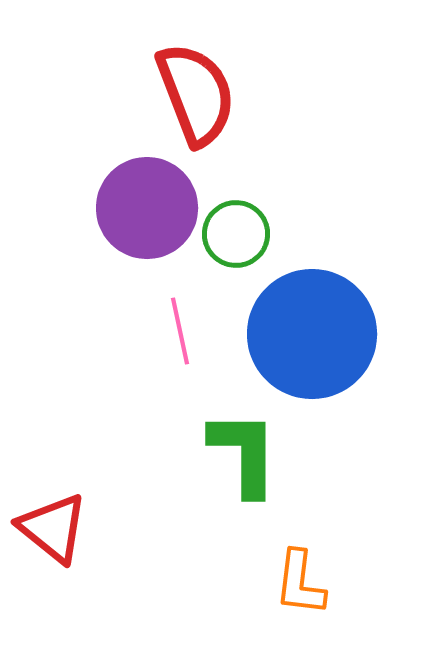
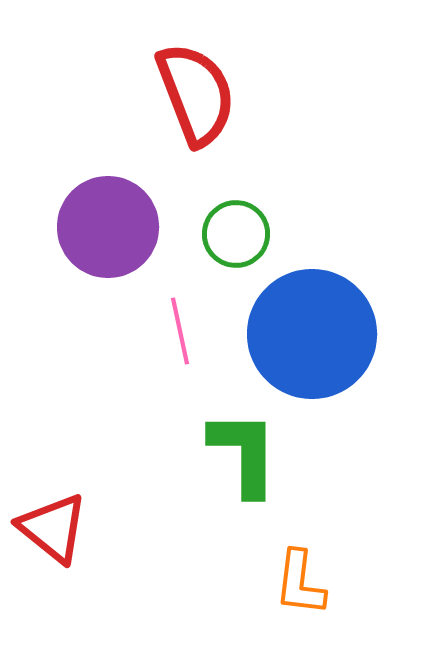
purple circle: moved 39 px left, 19 px down
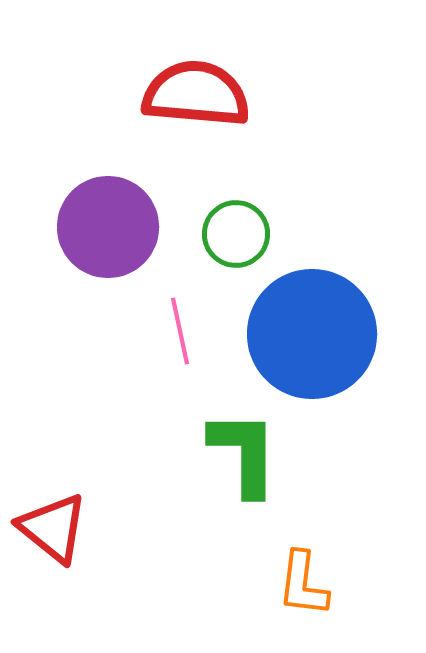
red semicircle: rotated 64 degrees counterclockwise
orange L-shape: moved 3 px right, 1 px down
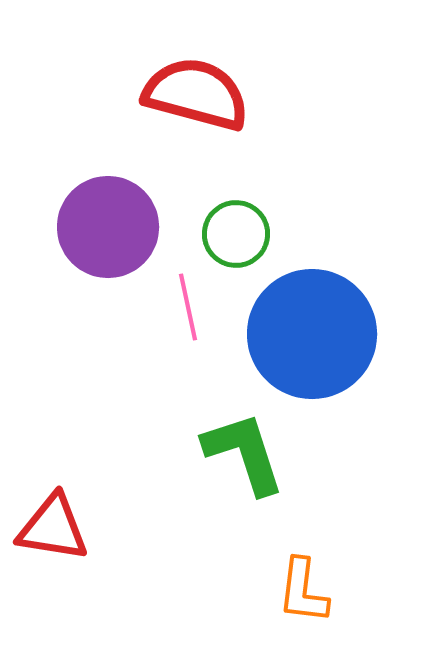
red semicircle: rotated 10 degrees clockwise
pink line: moved 8 px right, 24 px up
green L-shape: rotated 18 degrees counterclockwise
red triangle: rotated 30 degrees counterclockwise
orange L-shape: moved 7 px down
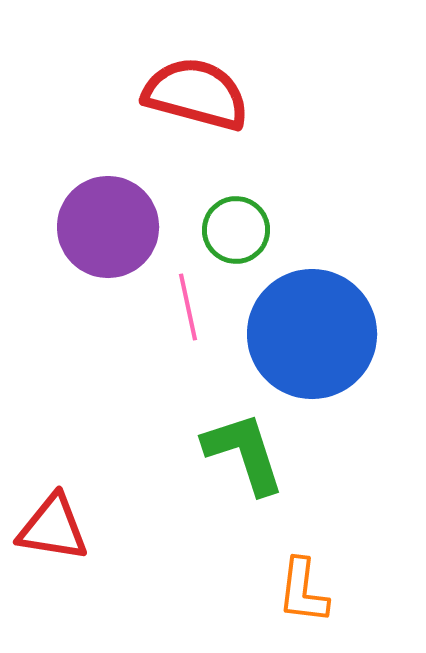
green circle: moved 4 px up
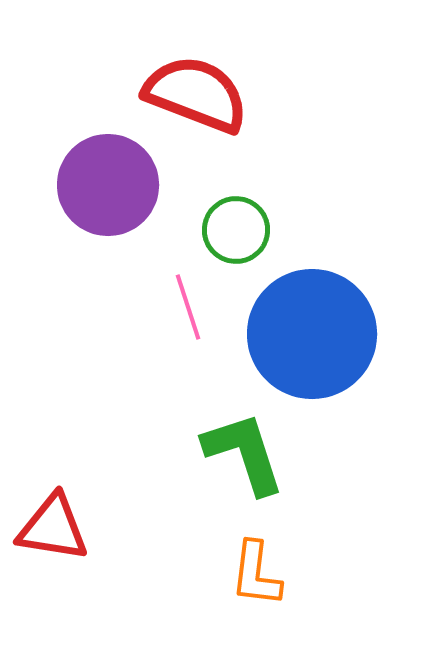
red semicircle: rotated 6 degrees clockwise
purple circle: moved 42 px up
pink line: rotated 6 degrees counterclockwise
orange L-shape: moved 47 px left, 17 px up
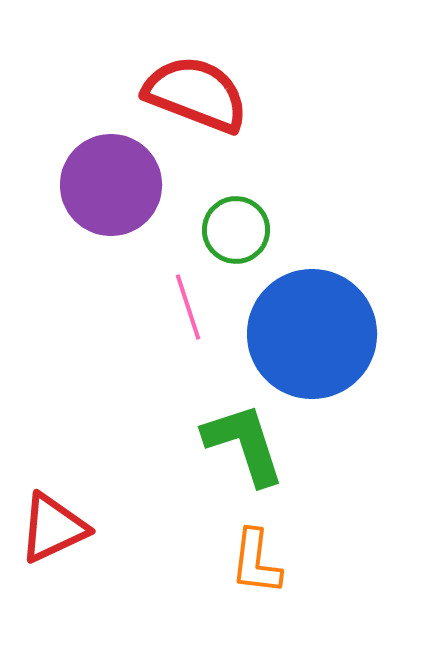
purple circle: moved 3 px right
green L-shape: moved 9 px up
red triangle: rotated 34 degrees counterclockwise
orange L-shape: moved 12 px up
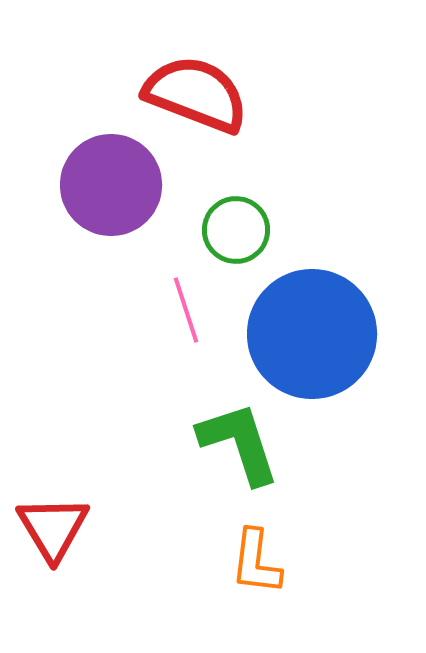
pink line: moved 2 px left, 3 px down
green L-shape: moved 5 px left, 1 px up
red triangle: rotated 36 degrees counterclockwise
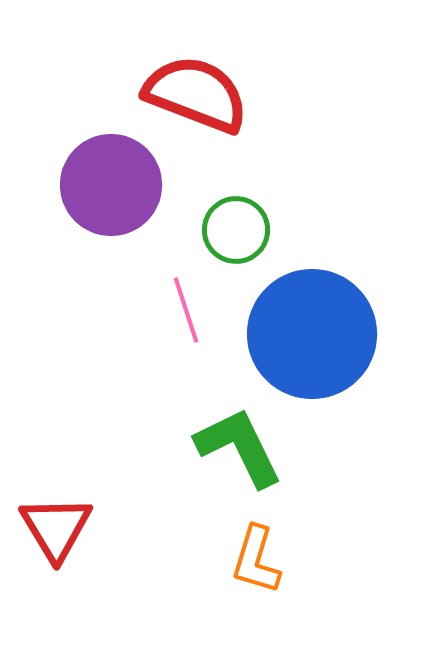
green L-shape: moved 4 px down; rotated 8 degrees counterclockwise
red triangle: moved 3 px right
orange L-shape: moved 2 px up; rotated 10 degrees clockwise
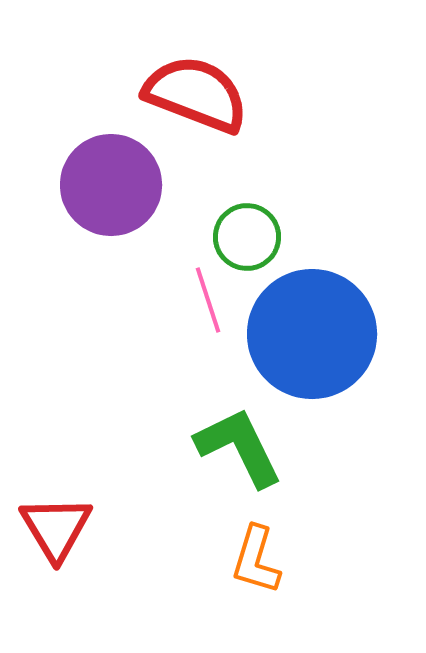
green circle: moved 11 px right, 7 px down
pink line: moved 22 px right, 10 px up
